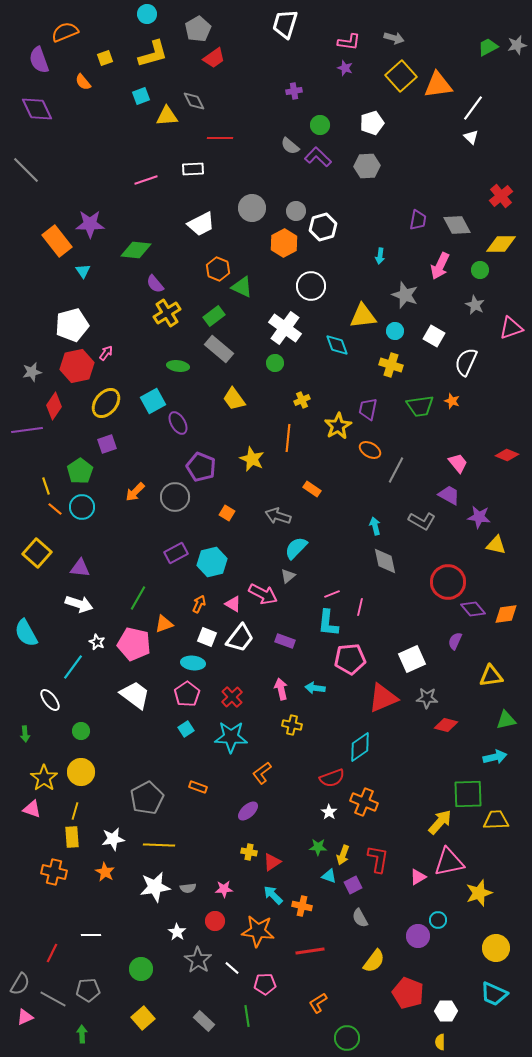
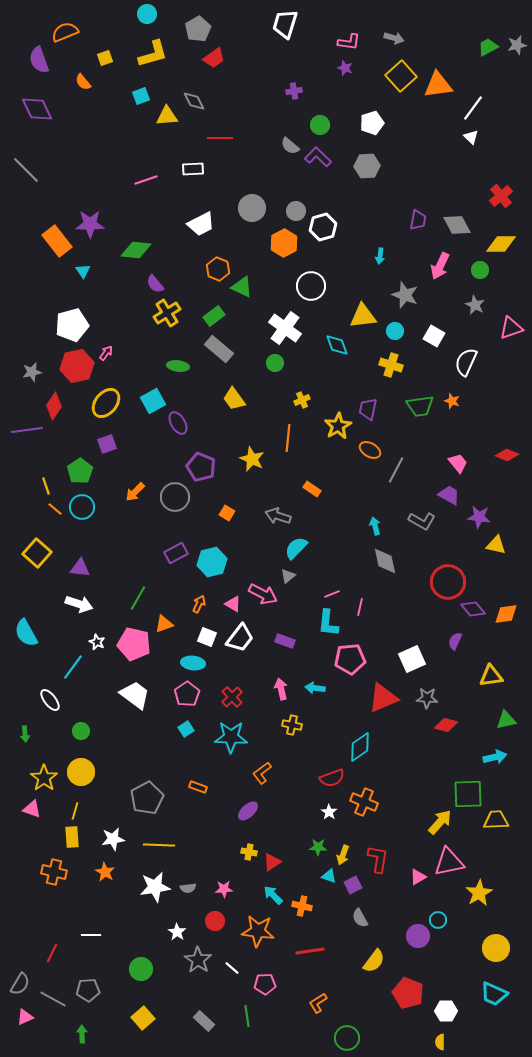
yellow star at (479, 893): rotated 12 degrees counterclockwise
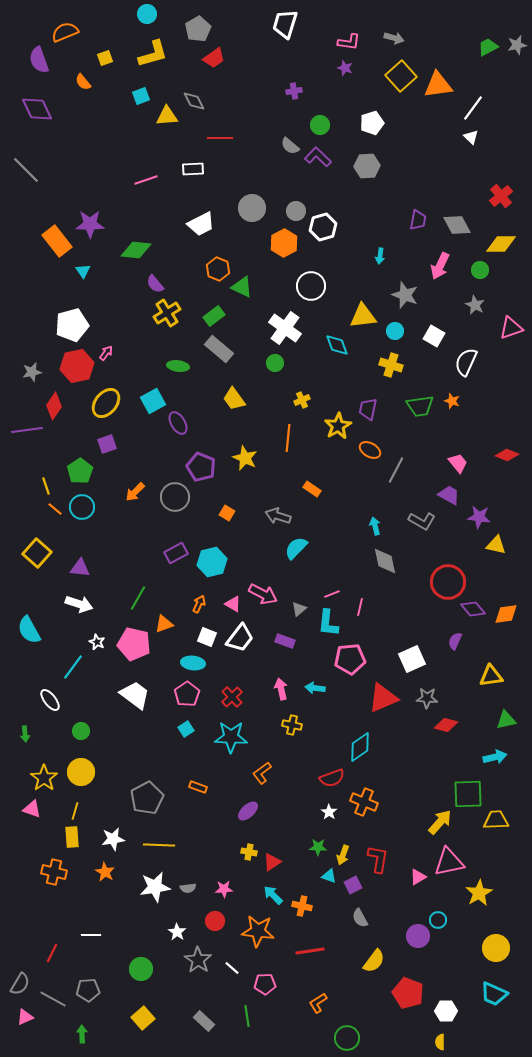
yellow star at (252, 459): moved 7 px left, 1 px up
gray triangle at (288, 576): moved 11 px right, 33 px down
cyan semicircle at (26, 633): moved 3 px right, 3 px up
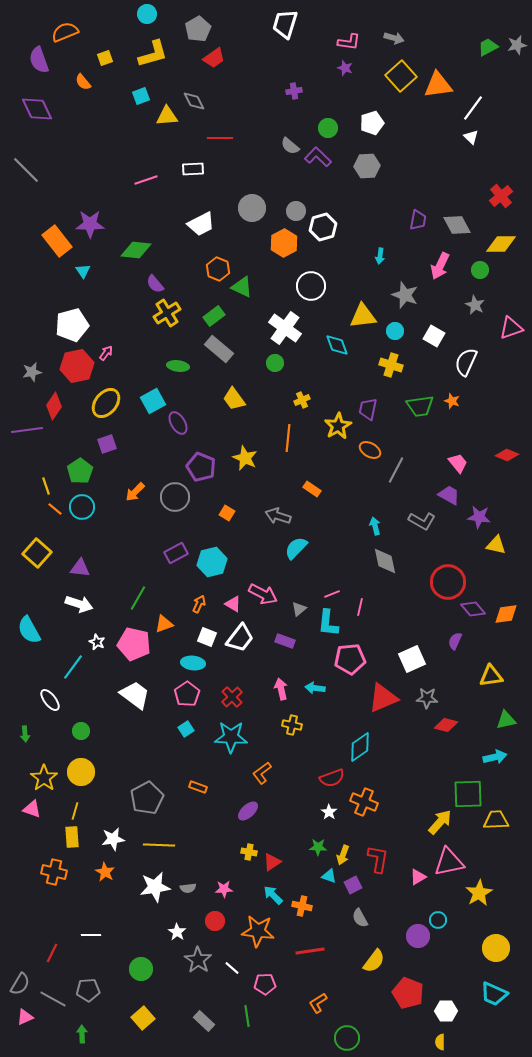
green circle at (320, 125): moved 8 px right, 3 px down
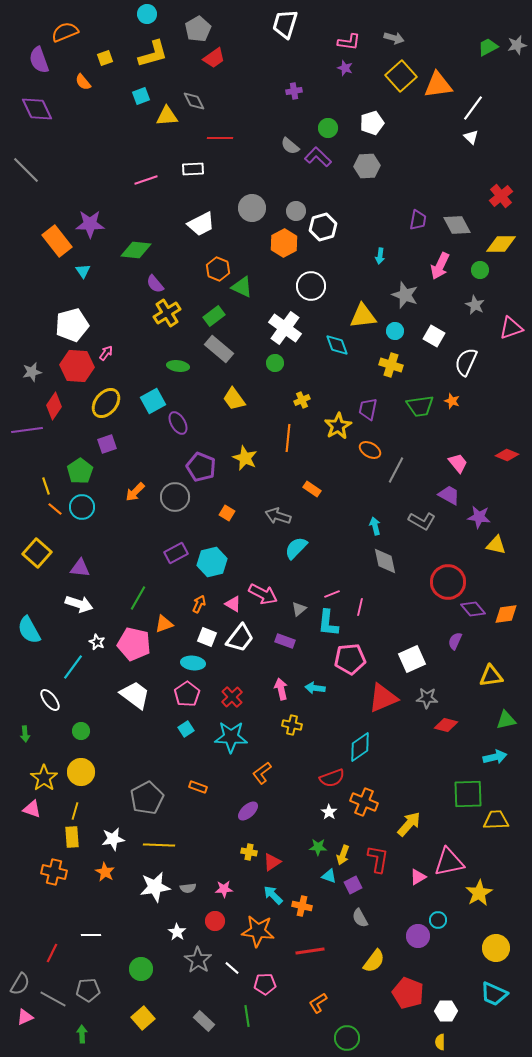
red hexagon at (77, 366): rotated 16 degrees clockwise
yellow arrow at (440, 822): moved 31 px left, 2 px down
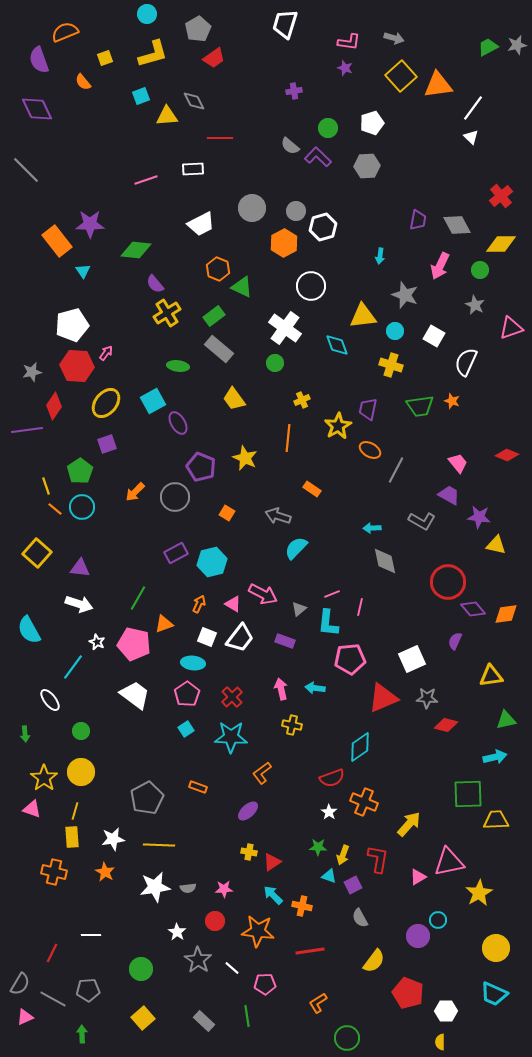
cyan arrow at (375, 526): moved 3 px left, 2 px down; rotated 78 degrees counterclockwise
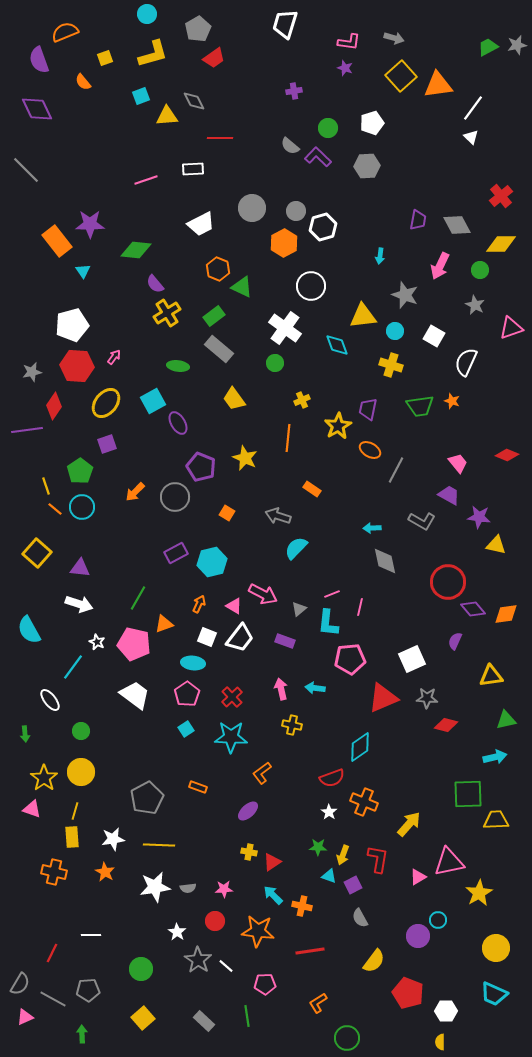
pink arrow at (106, 353): moved 8 px right, 4 px down
pink triangle at (233, 604): moved 1 px right, 2 px down
white line at (232, 968): moved 6 px left, 2 px up
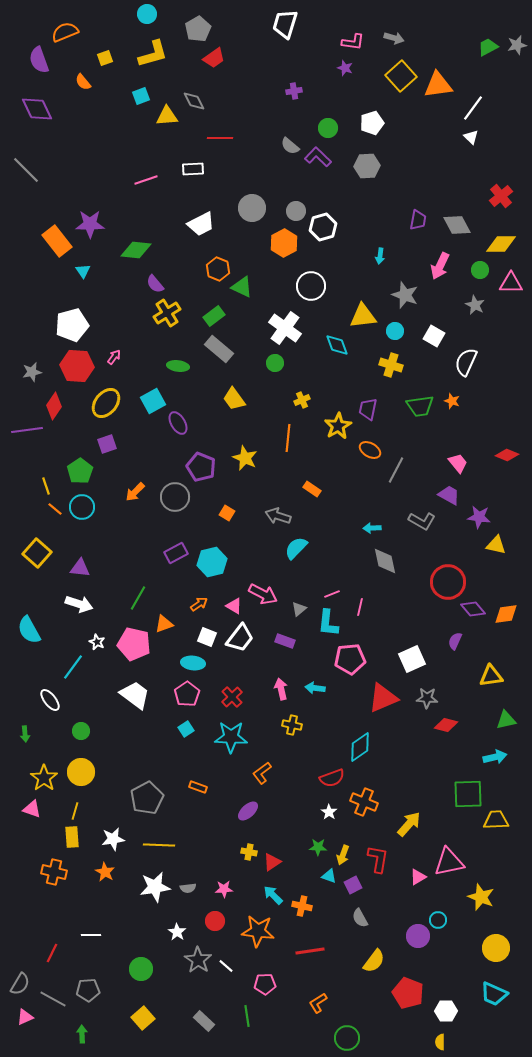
pink L-shape at (349, 42): moved 4 px right
pink triangle at (511, 328): moved 45 px up; rotated 20 degrees clockwise
orange arrow at (199, 604): rotated 30 degrees clockwise
yellow star at (479, 893): moved 2 px right, 4 px down; rotated 20 degrees counterclockwise
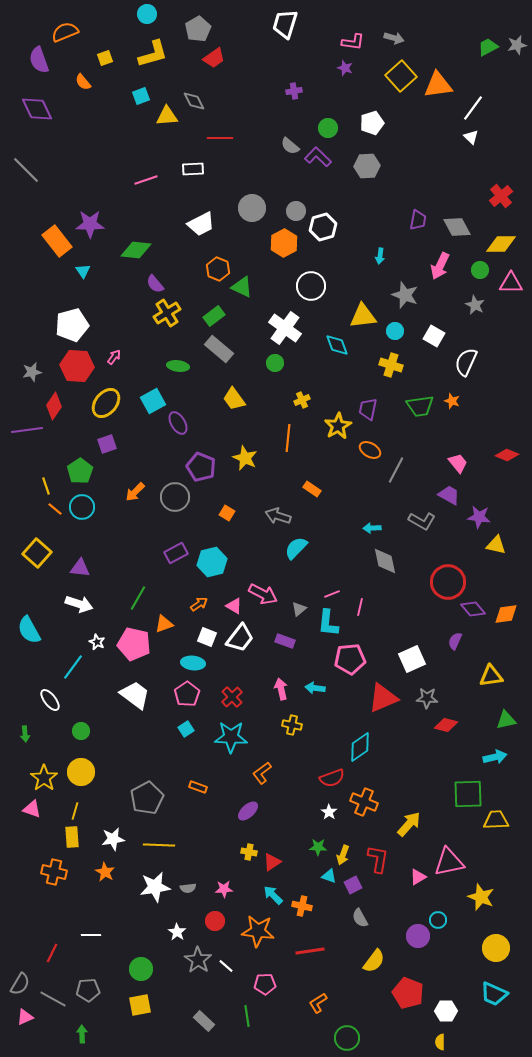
gray diamond at (457, 225): moved 2 px down
yellow square at (143, 1018): moved 3 px left, 13 px up; rotated 30 degrees clockwise
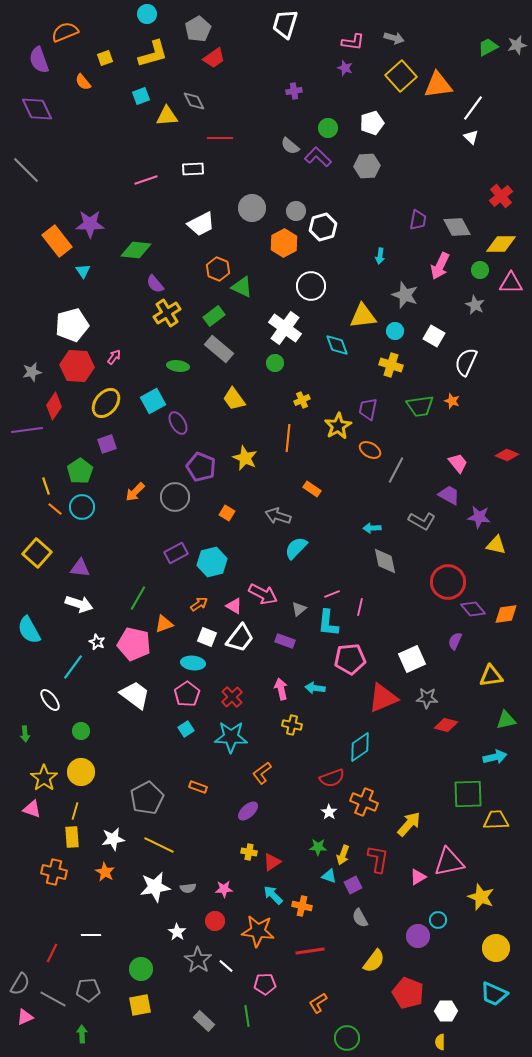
yellow line at (159, 845): rotated 24 degrees clockwise
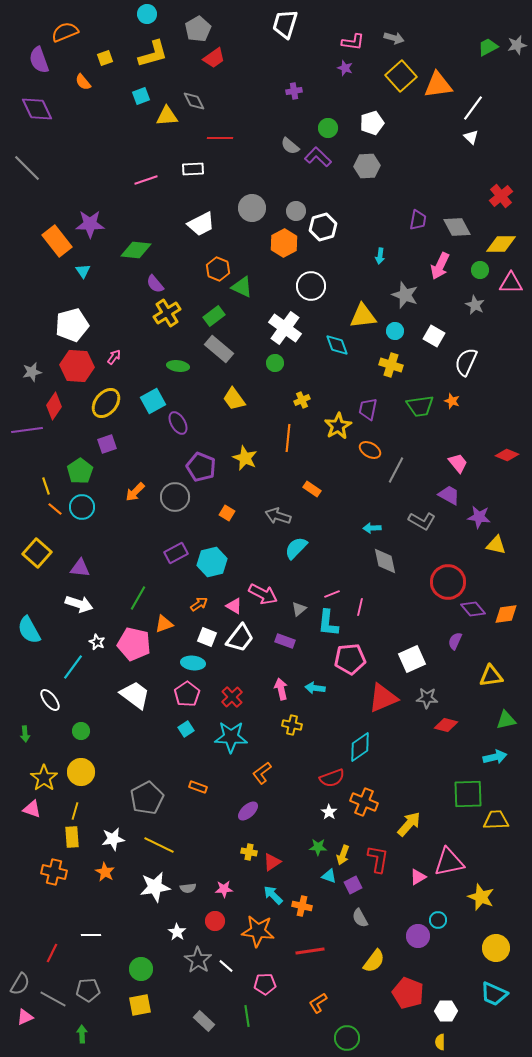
gray line at (26, 170): moved 1 px right, 2 px up
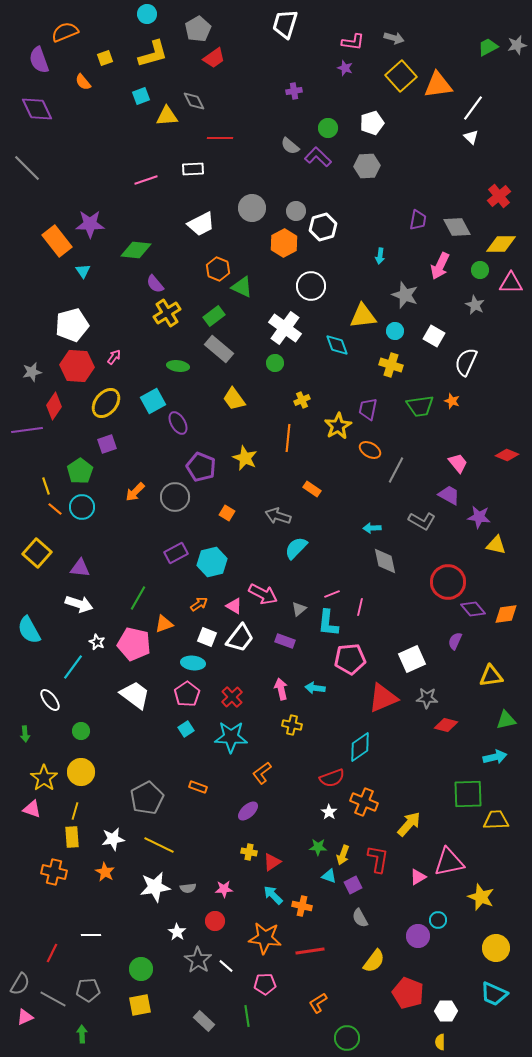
red cross at (501, 196): moved 2 px left
orange star at (258, 931): moved 7 px right, 7 px down
